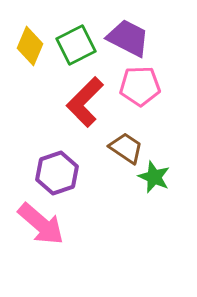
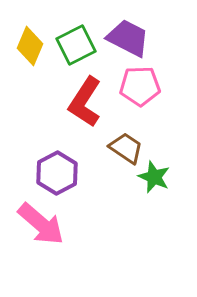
red L-shape: rotated 12 degrees counterclockwise
purple hexagon: rotated 9 degrees counterclockwise
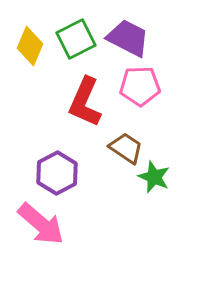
green square: moved 6 px up
red L-shape: rotated 9 degrees counterclockwise
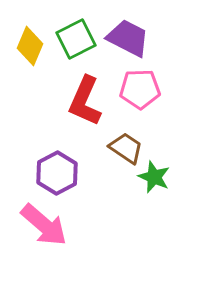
pink pentagon: moved 3 px down
red L-shape: moved 1 px up
pink arrow: moved 3 px right, 1 px down
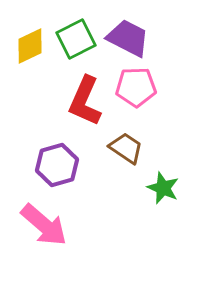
yellow diamond: rotated 42 degrees clockwise
pink pentagon: moved 4 px left, 2 px up
purple hexagon: moved 8 px up; rotated 12 degrees clockwise
green star: moved 9 px right, 11 px down
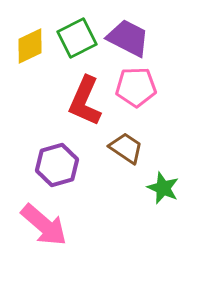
green square: moved 1 px right, 1 px up
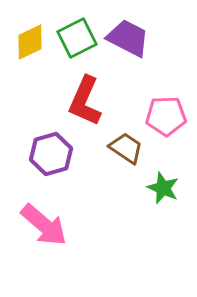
yellow diamond: moved 4 px up
pink pentagon: moved 30 px right, 29 px down
purple hexagon: moved 6 px left, 11 px up
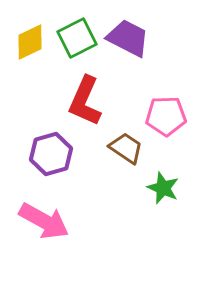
pink arrow: moved 4 px up; rotated 12 degrees counterclockwise
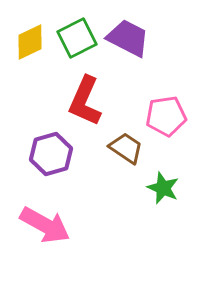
pink pentagon: rotated 6 degrees counterclockwise
pink arrow: moved 1 px right, 4 px down
